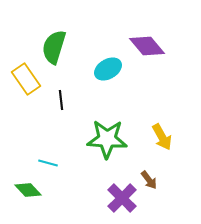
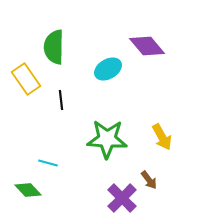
green semicircle: rotated 16 degrees counterclockwise
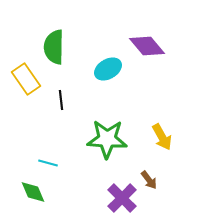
green diamond: moved 5 px right, 2 px down; rotated 20 degrees clockwise
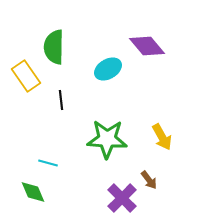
yellow rectangle: moved 3 px up
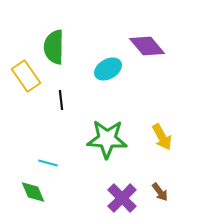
brown arrow: moved 11 px right, 12 px down
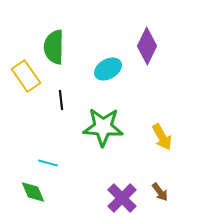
purple diamond: rotated 66 degrees clockwise
green star: moved 4 px left, 12 px up
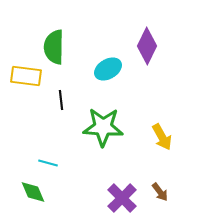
yellow rectangle: rotated 48 degrees counterclockwise
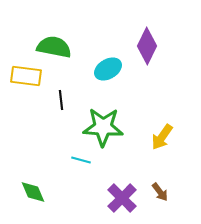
green semicircle: rotated 100 degrees clockwise
yellow arrow: rotated 64 degrees clockwise
cyan line: moved 33 px right, 3 px up
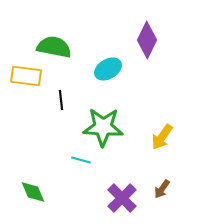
purple diamond: moved 6 px up
brown arrow: moved 2 px right, 3 px up; rotated 72 degrees clockwise
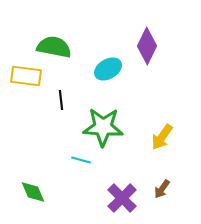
purple diamond: moved 6 px down
